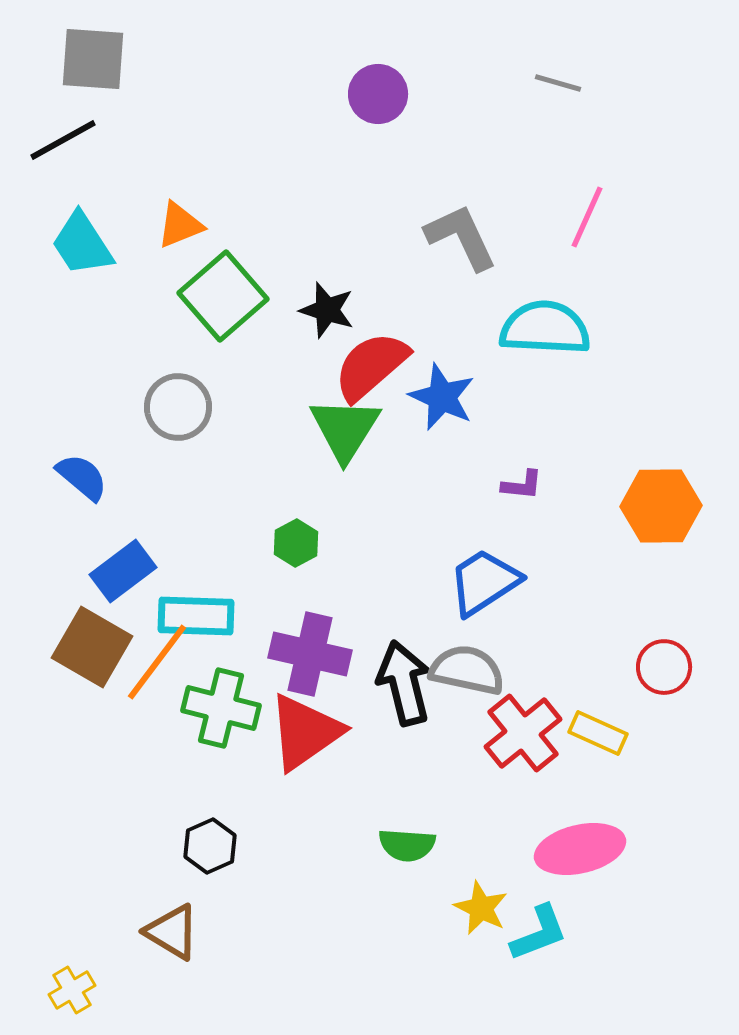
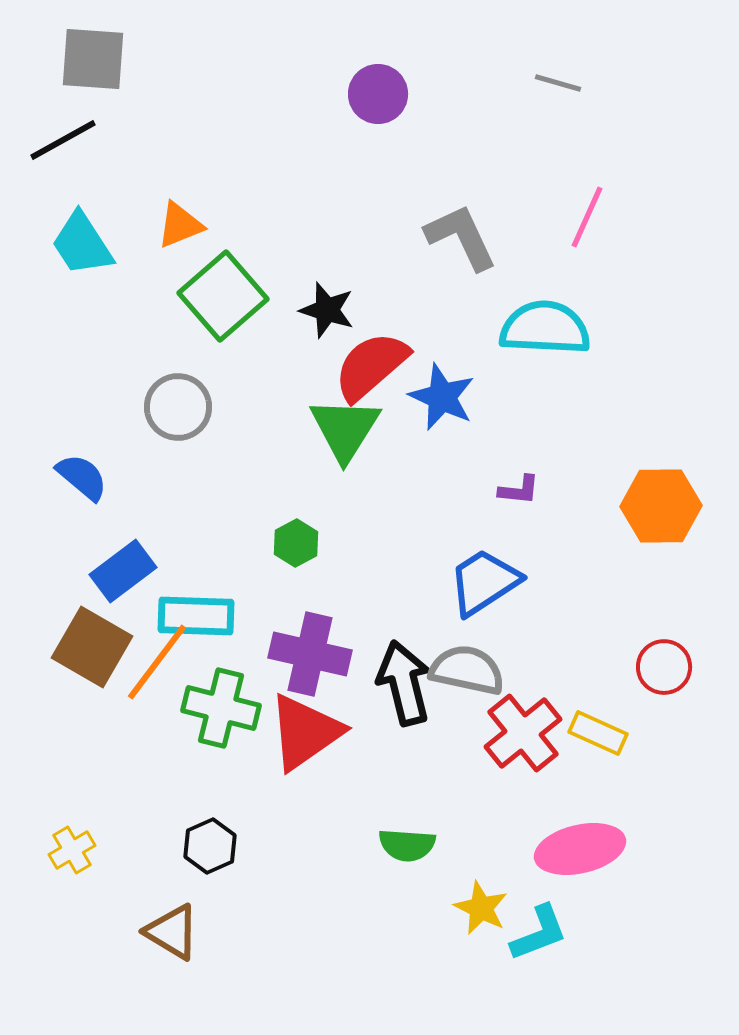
purple L-shape: moved 3 px left, 5 px down
yellow cross: moved 140 px up
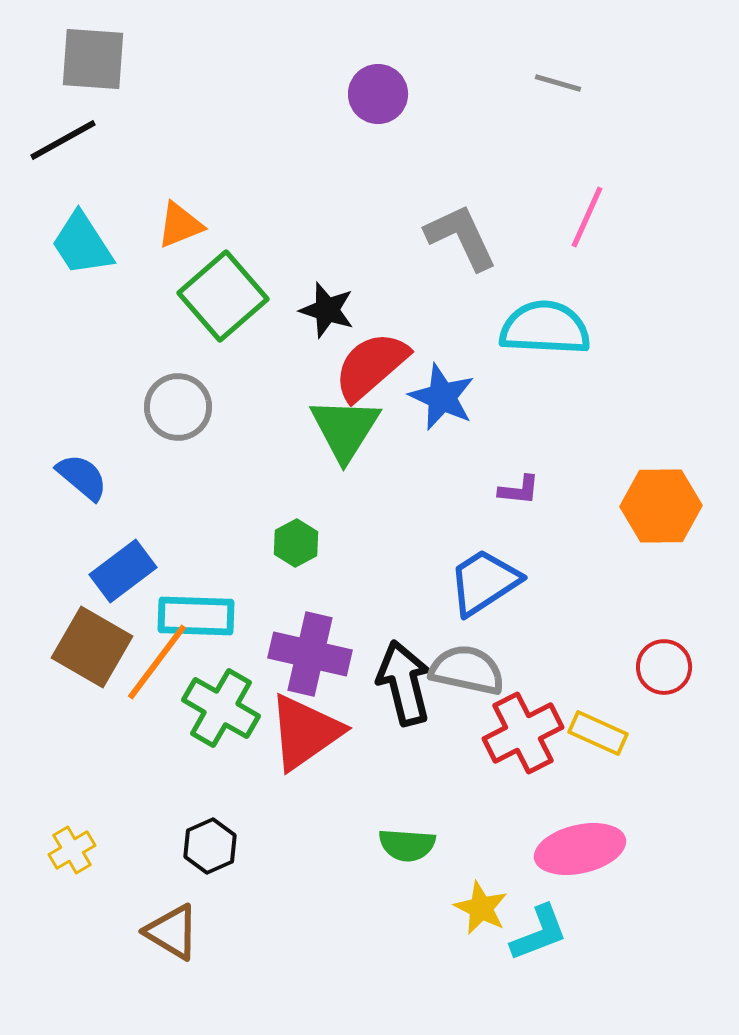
green cross: rotated 16 degrees clockwise
red cross: rotated 12 degrees clockwise
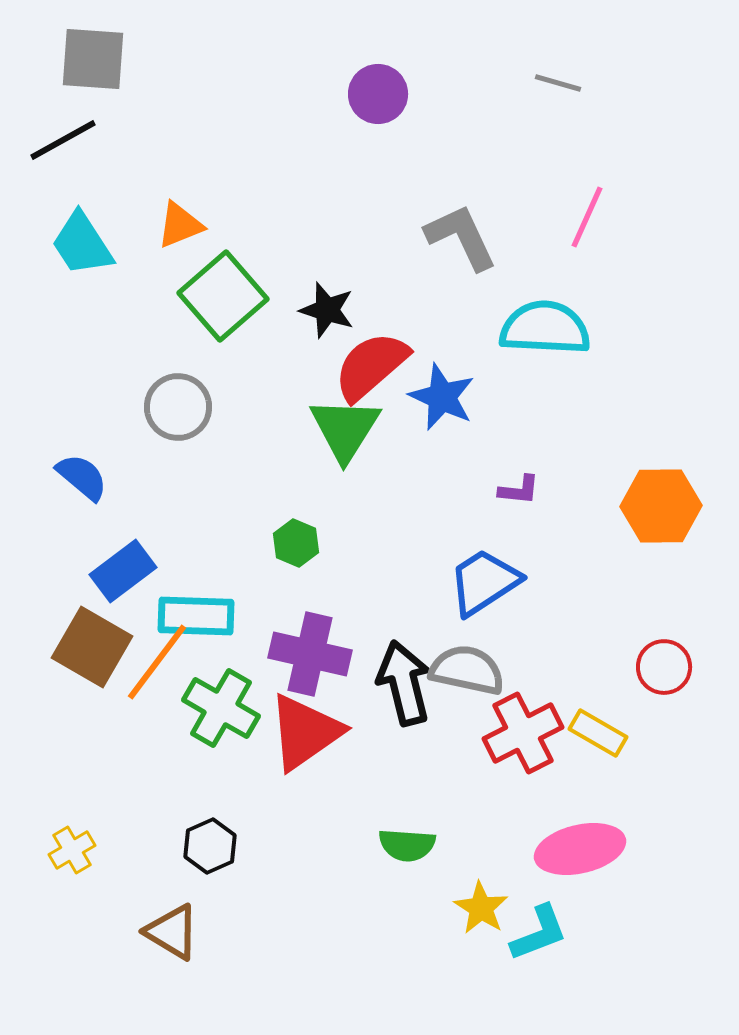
green hexagon: rotated 9 degrees counterclockwise
yellow rectangle: rotated 6 degrees clockwise
yellow star: rotated 6 degrees clockwise
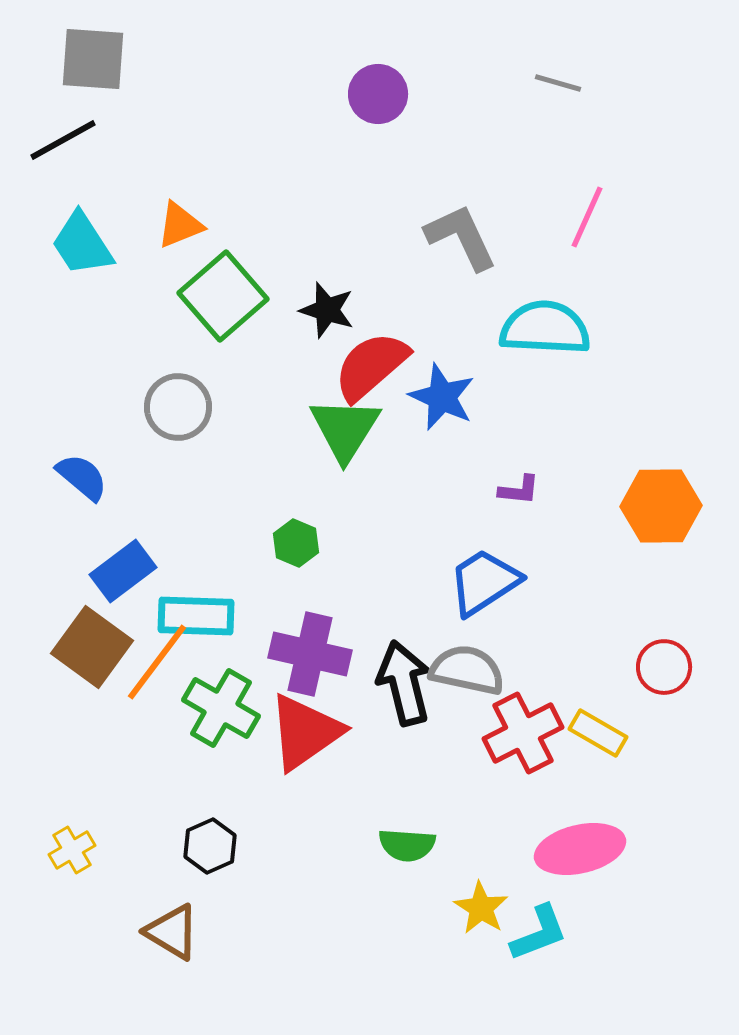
brown square: rotated 6 degrees clockwise
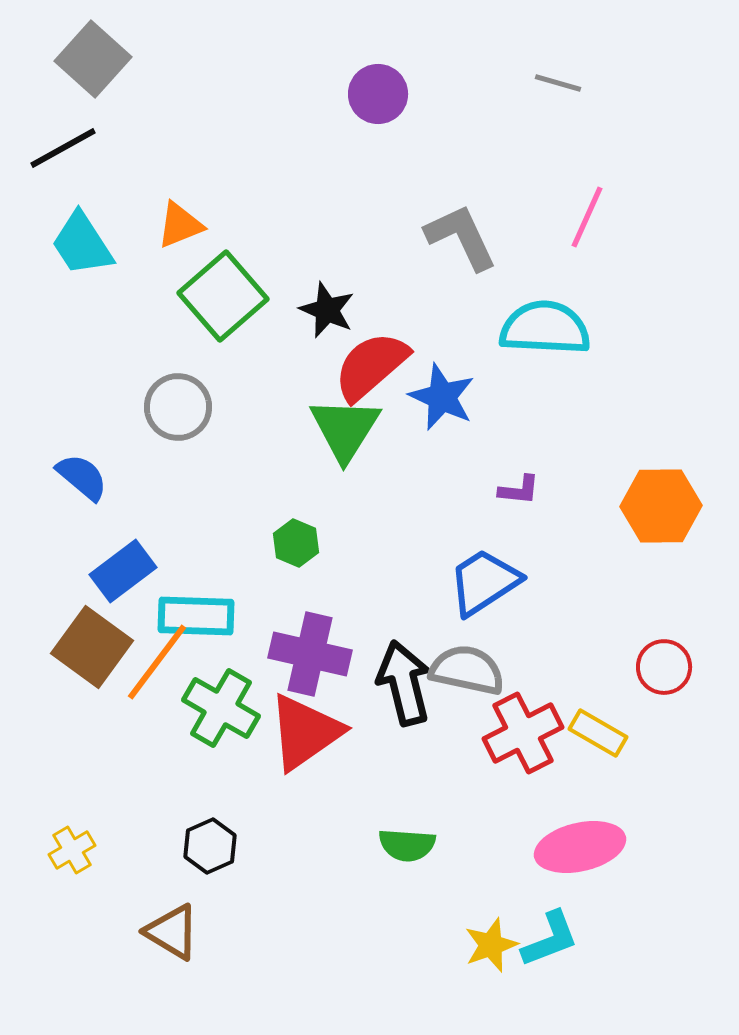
gray square: rotated 38 degrees clockwise
black line: moved 8 px down
black star: rotated 6 degrees clockwise
pink ellipse: moved 2 px up
yellow star: moved 10 px right, 37 px down; rotated 20 degrees clockwise
cyan L-shape: moved 11 px right, 6 px down
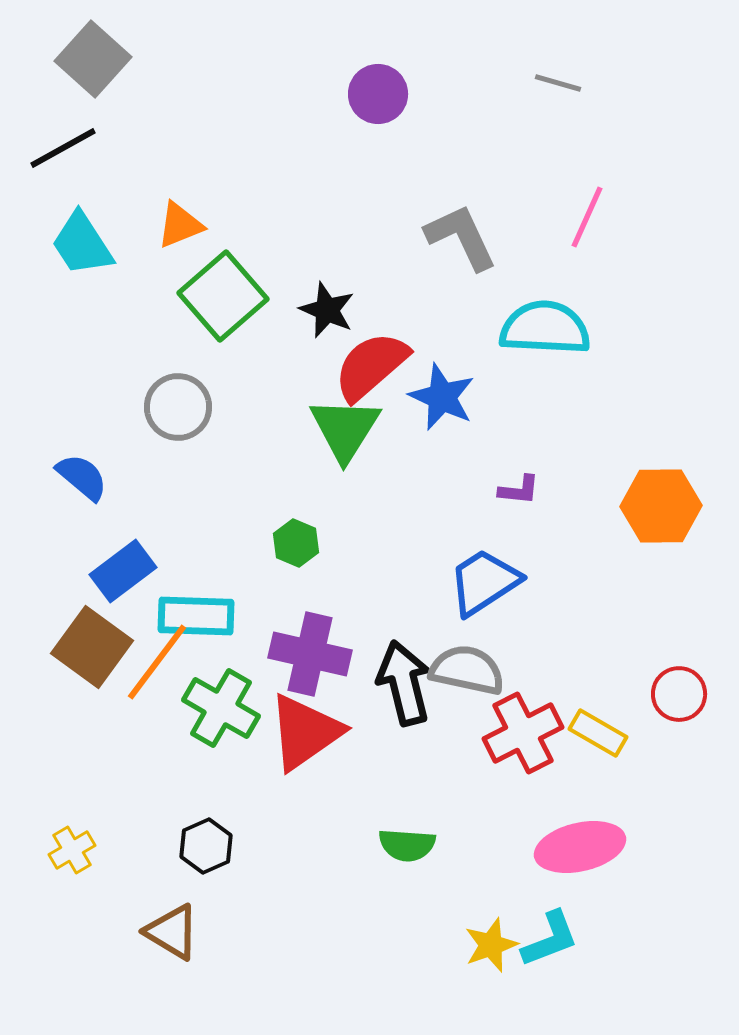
red circle: moved 15 px right, 27 px down
black hexagon: moved 4 px left
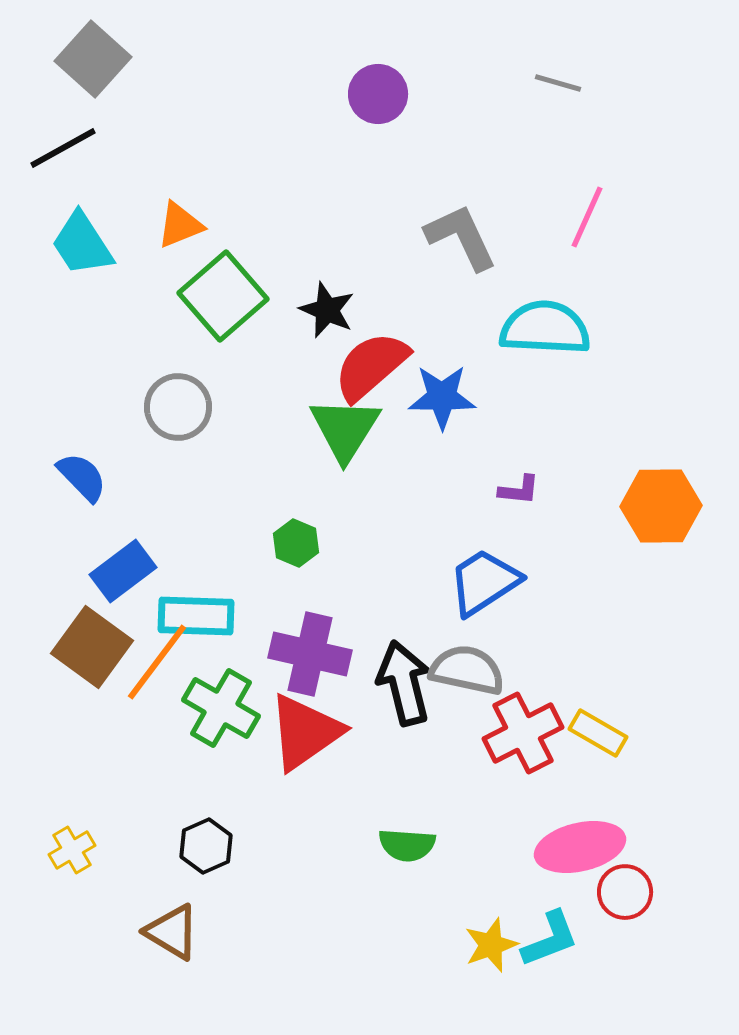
blue star: rotated 24 degrees counterclockwise
blue semicircle: rotated 6 degrees clockwise
red circle: moved 54 px left, 198 px down
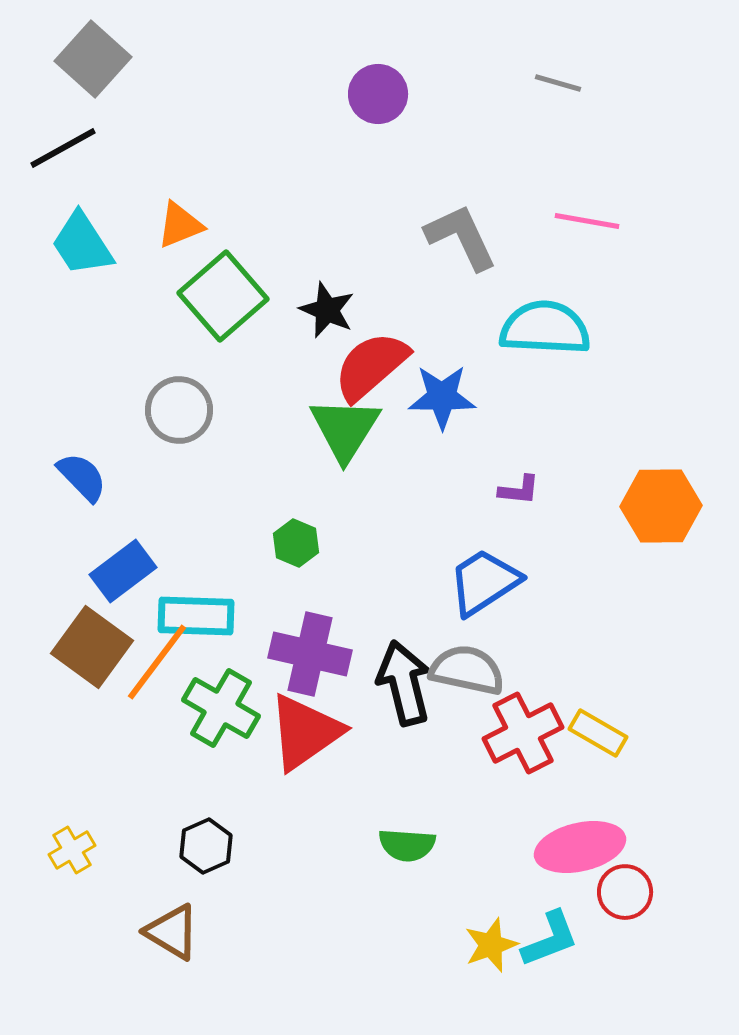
pink line: moved 4 px down; rotated 76 degrees clockwise
gray circle: moved 1 px right, 3 px down
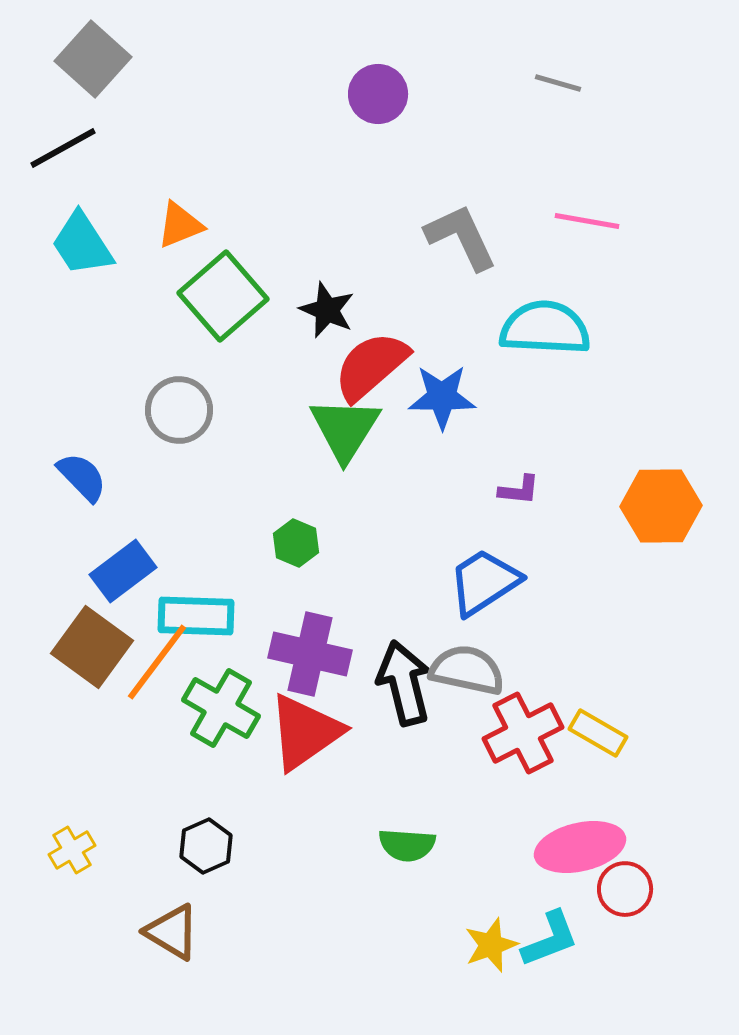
red circle: moved 3 px up
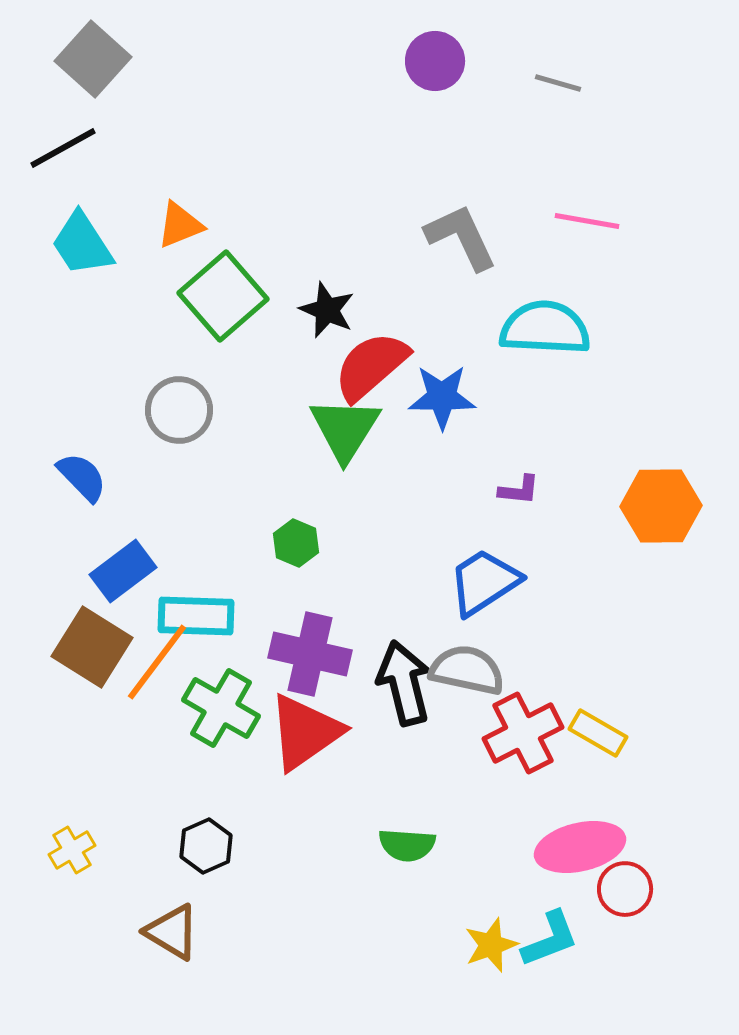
purple circle: moved 57 px right, 33 px up
brown square: rotated 4 degrees counterclockwise
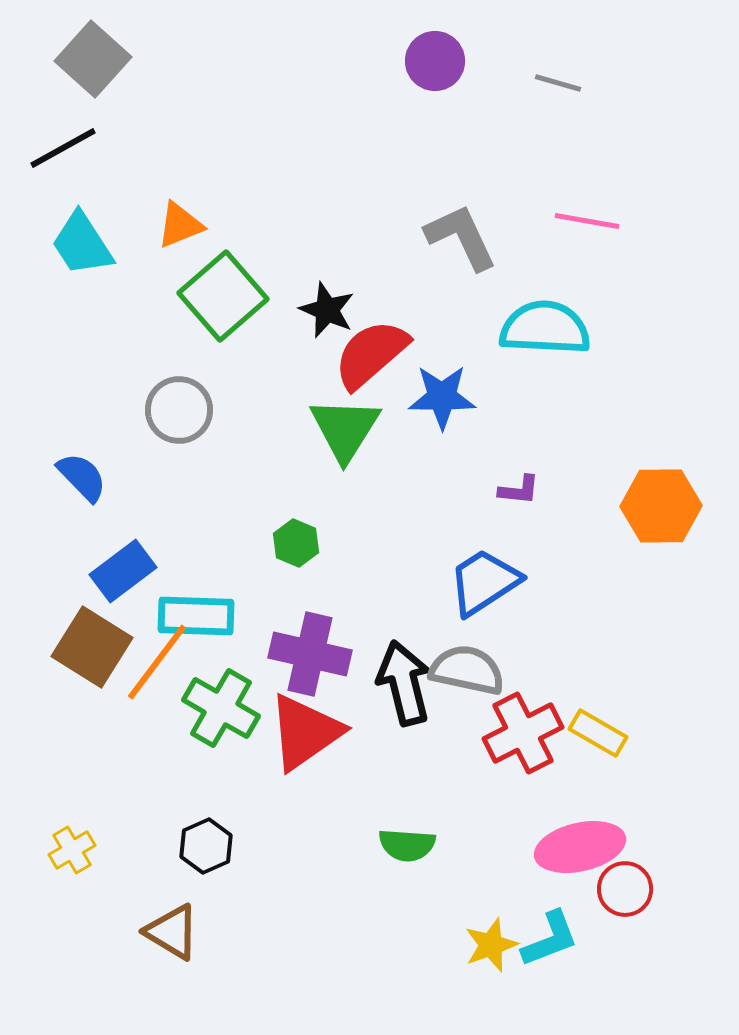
red semicircle: moved 12 px up
